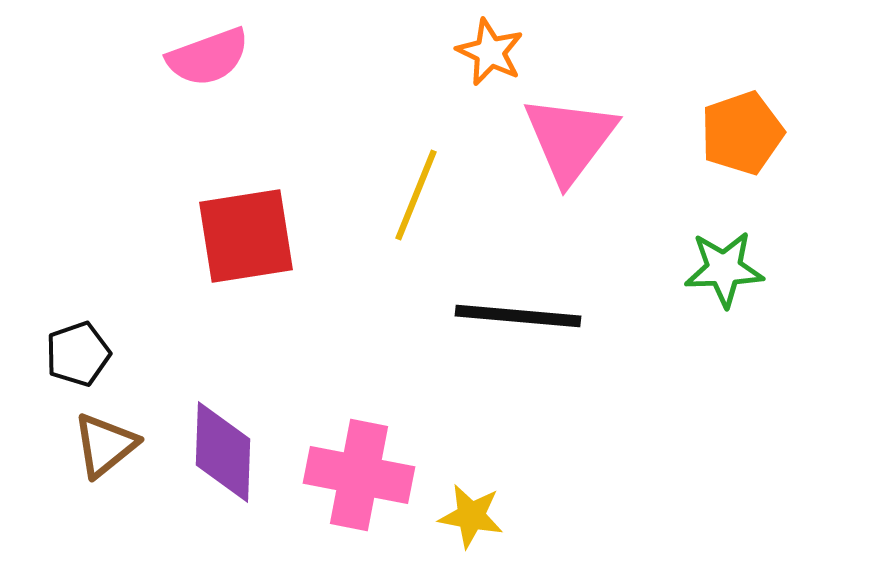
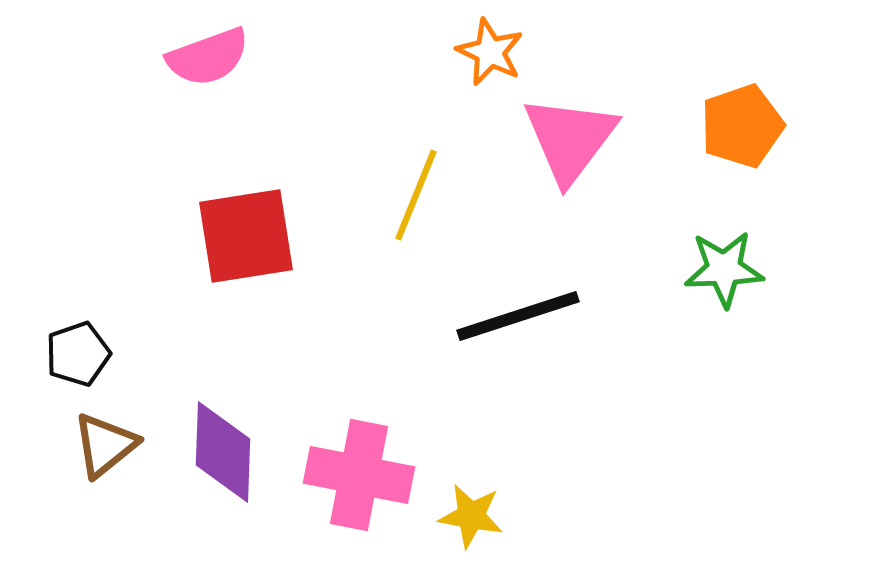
orange pentagon: moved 7 px up
black line: rotated 23 degrees counterclockwise
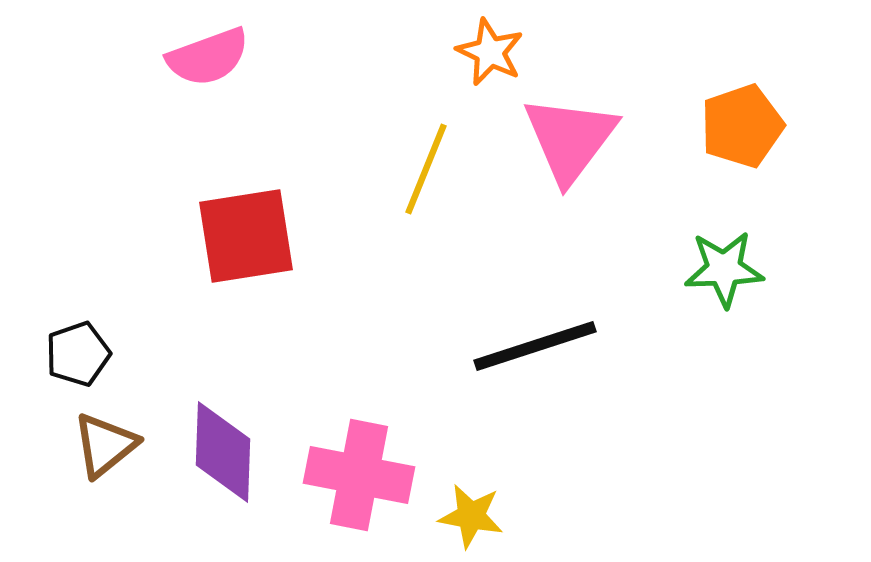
yellow line: moved 10 px right, 26 px up
black line: moved 17 px right, 30 px down
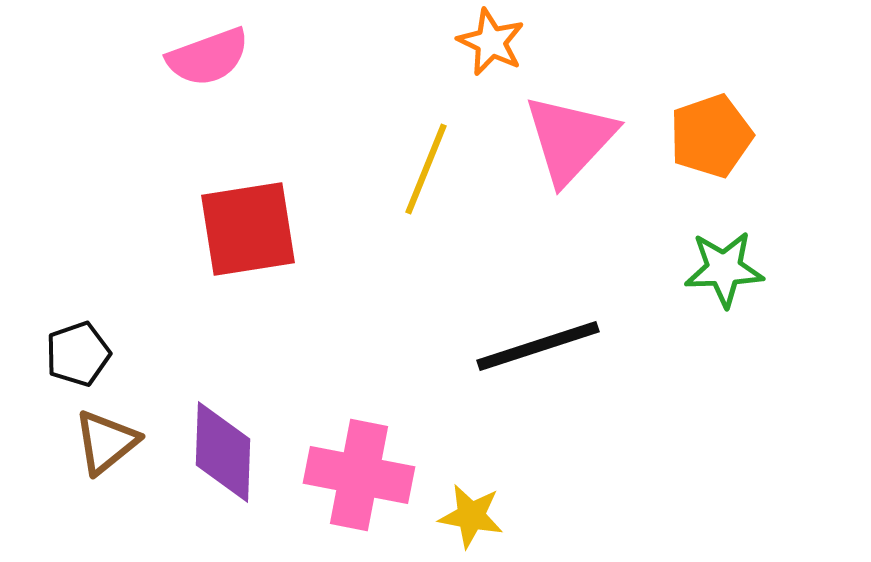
orange star: moved 1 px right, 10 px up
orange pentagon: moved 31 px left, 10 px down
pink triangle: rotated 6 degrees clockwise
red square: moved 2 px right, 7 px up
black line: moved 3 px right
brown triangle: moved 1 px right, 3 px up
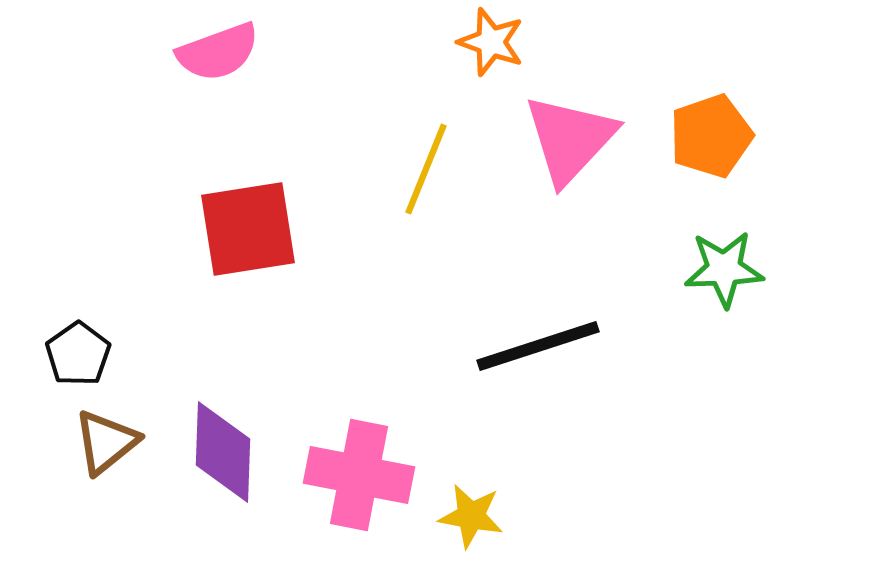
orange star: rotated 6 degrees counterclockwise
pink semicircle: moved 10 px right, 5 px up
black pentagon: rotated 16 degrees counterclockwise
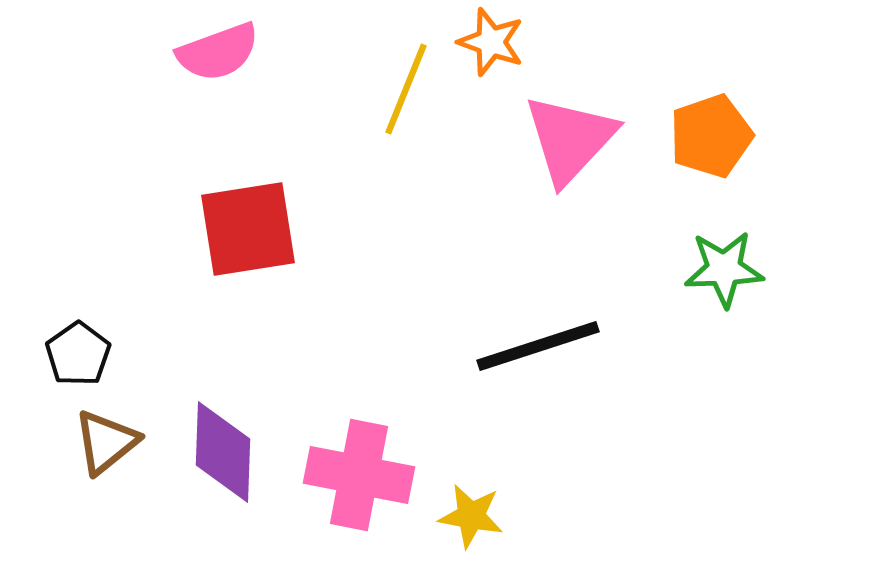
yellow line: moved 20 px left, 80 px up
